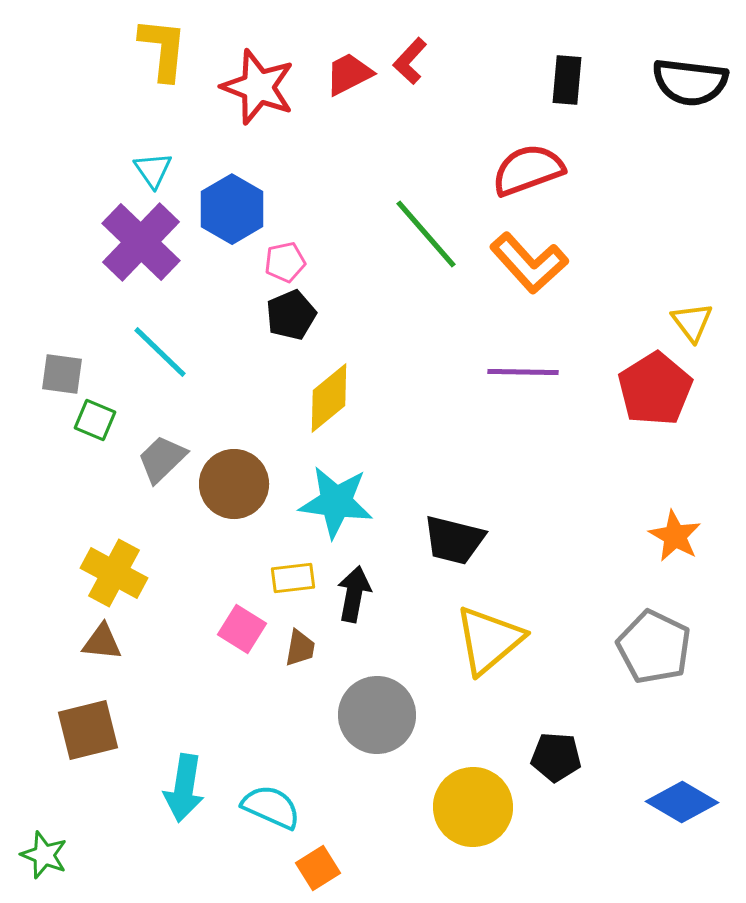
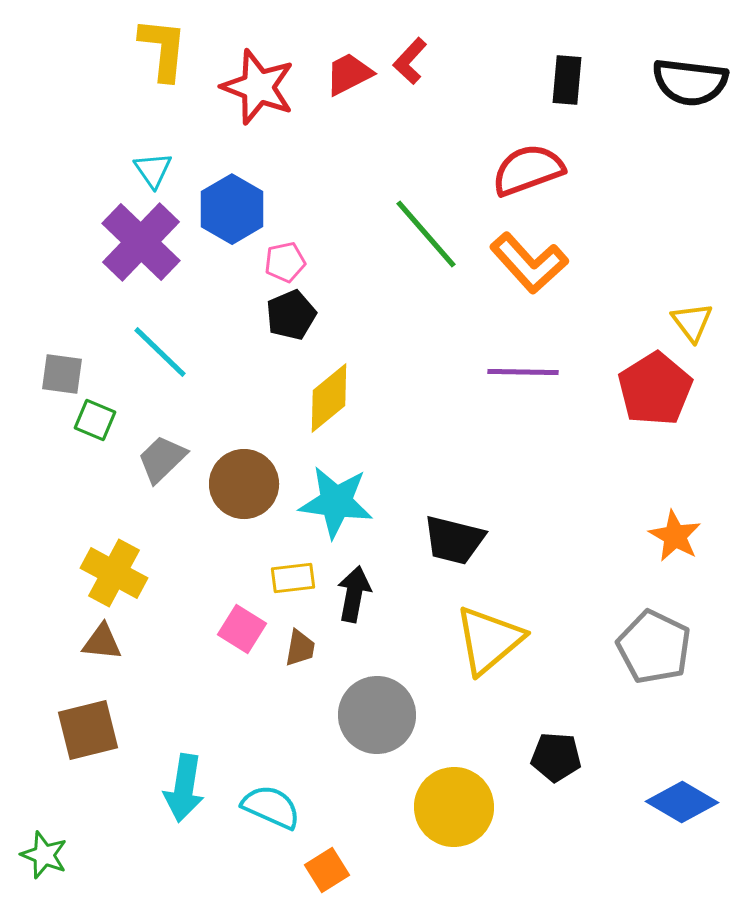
brown circle at (234, 484): moved 10 px right
yellow circle at (473, 807): moved 19 px left
orange square at (318, 868): moved 9 px right, 2 px down
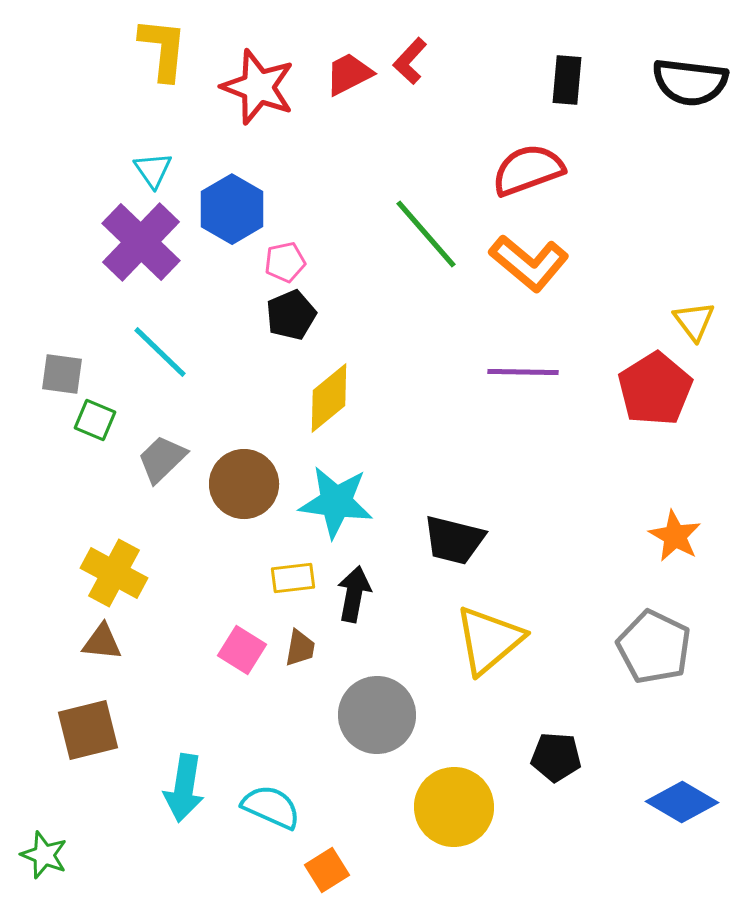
orange L-shape at (529, 263): rotated 8 degrees counterclockwise
yellow triangle at (692, 322): moved 2 px right, 1 px up
pink square at (242, 629): moved 21 px down
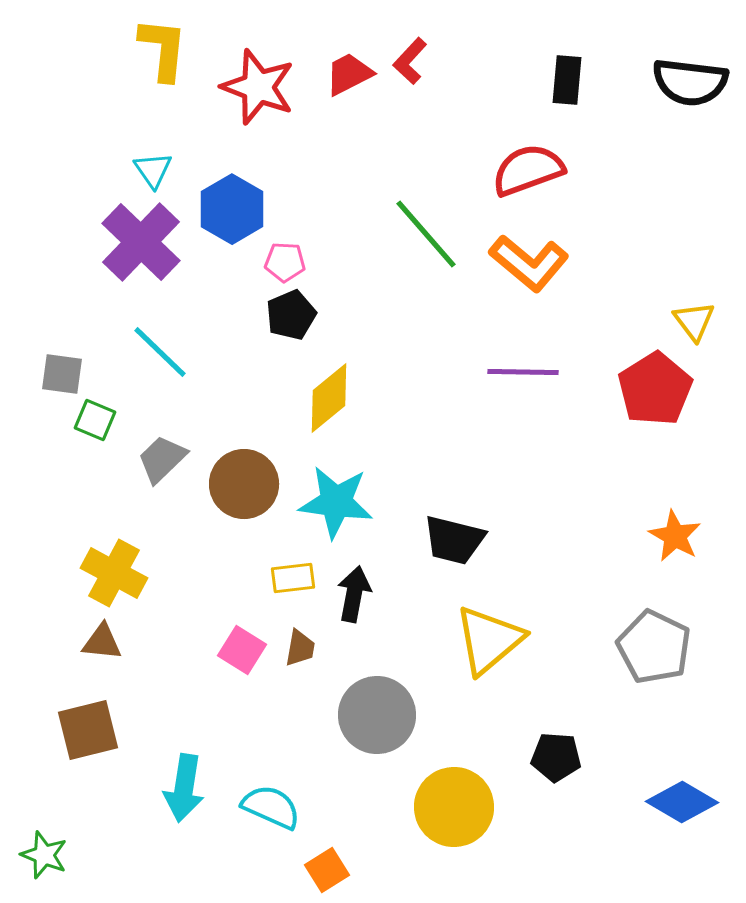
pink pentagon at (285, 262): rotated 15 degrees clockwise
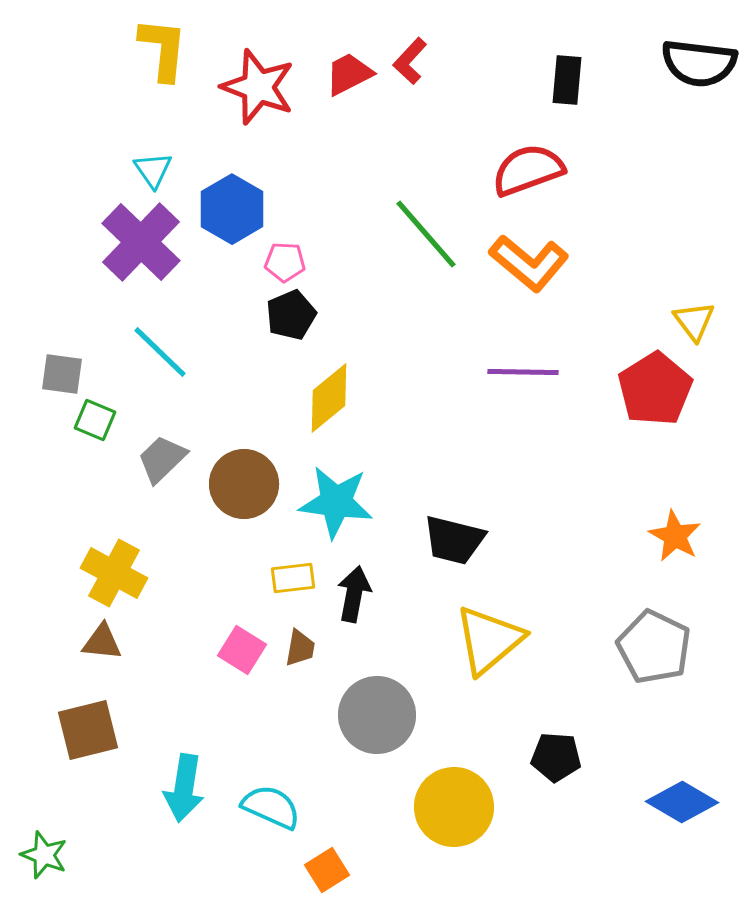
black semicircle at (690, 82): moved 9 px right, 19 px up
